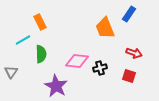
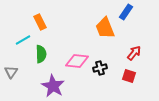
blue rectangle: moved 3 px left, 2 px up
red arrow: rotated 70 degrees counterclockwise
purple star: moved 3 px left
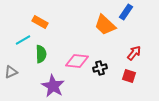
orange rectangle: rotated 35 degrees counterclockwise
orange trapezoid: moved 3 px up; rotated 25 degrees counterclockwise
gray triangle: rotated 32 degrees clockwise
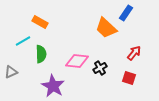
blue rectangle: moved 1 px down
orange trapezoid: moved 1 px right, 3 px down
cyan line: moved 1 px down
black cross: rotated 16 degrees counterclockwise
red square: moved 2 px down
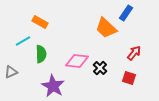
black cross: rotated 16 degrees counterclockwise
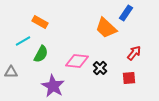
green semicircle: rotated 30 degrees clockwise
gray triangle: rotated 24 degrees clockwise
red square: rotated 24 degrees counterclockwise
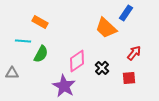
cyan line: rotated 35 degrees clockwise
pink diamond: rotated 40 degrees counterclockwise
black cross: moved 2 px right
gray triangle: moved 1 px right, 1 px down
purple star: moved 11 px right
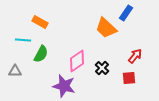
cyan line: moved 1 px up
red arrow: moved 1 px right, 3 px down
gray triangle: moved 3 px right, 2 px up
purple star: rotated 15 degrees counterclockwise
